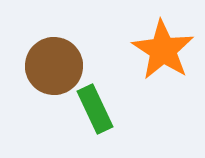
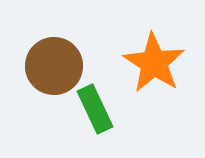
orange star: moved 9 px left, 13 px down
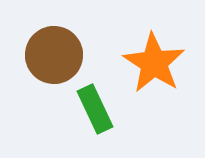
brown circle: moved 11 px up
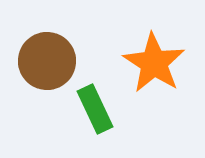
brown circle: moved 7 px left, 6 px down
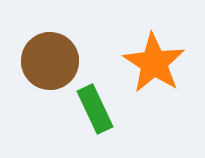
brown circle: moved 3 px right
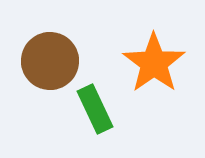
orange star: rotated 4 degrees clockwise
